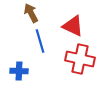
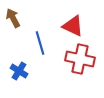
brown arrow: moved 18 px left, 5 px down
blue line: moved 2 px down
blue cross: rotated 30 degrees clockwise
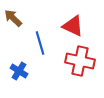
brown arrow: rotated 18 degrees counterclockwise
red cross: moved 2 px down
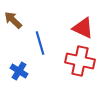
brown arrow: moved 2 px down
red triangle: moved 10 px right, 2 px down
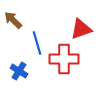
red triangle: moved 2 px left, 1 px down; rotated 45 degrees counterclockwise
blue line: moved 3 px left
red cross: moved 16 px left, 2 px up; rotated 12 degrees counterclockwise
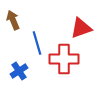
brown arrow: rotated 24 degrees clockwise
red triangle: moved 1 px up
blue cross: rotated 24 degrees clockwise
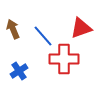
brown arrow: moved 9 px down
blue line: moved 6 px right, 7 px up; rotated 25 degrees counterclockwise
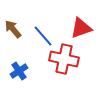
brown arrow: rotated 18 degrees counterclockwise
red cross: rotated 12 degrees clockwise
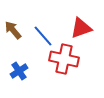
brown arrow: moved 1 px down
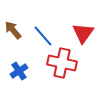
red triangle: moved 2 px right, 5 px down; rotated 35 degrees counterclockwise
red cross: moved 2 px left, 4 px down
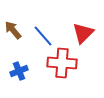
red triangle: rotated 10 degrees clockwise
red cross: rotated 8 degrees counterclockwise
blue cross: rotated 12 degrees clockwise
